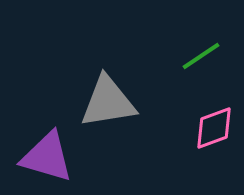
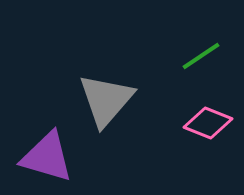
gray triangle: moved 2 px left, 2 px up; rotated 40 degrees counterclockwise
pink diamond: moved 6 px left, 5 px up; rotated 42 degrees clockwise
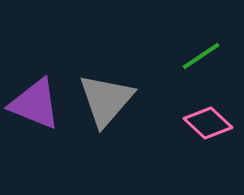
pink diamond: rotated 21 degrees clockwise
purple triangle: moved 12 px left, 53 px up; rotated 6 degrees clockwise
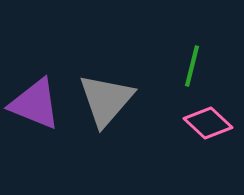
green line: moved 9 px left, 10 px down; rotated 42 degrees counterclockwise
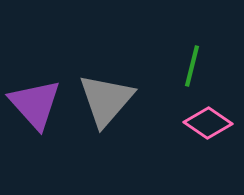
purple triangle: rotated 26 degrees clockwise
pink diamond: rotated 9 degrees counterclockwise
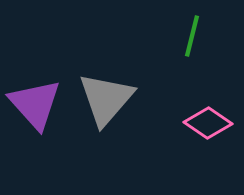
green line: moved 30 px up
gray triangle: moved 1 px up
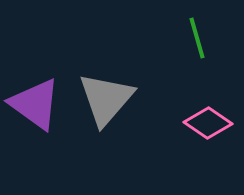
green line: moved 5 px right, 2 px down; rotated 30 degrees counterclockwise
purple triangle: rotated 12 degrees counterclockwise
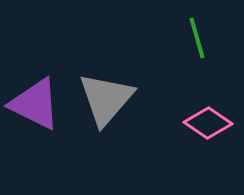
purple triangle: rotated 10 degrees counterclockwise
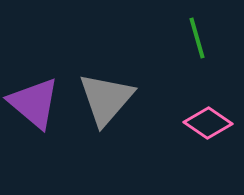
purple triangle: moved 1 px left, 1 px up; rotated 14 degrees clockwise
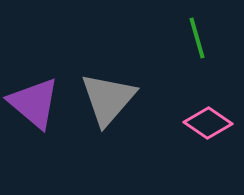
gray triangle: moved 2 px right
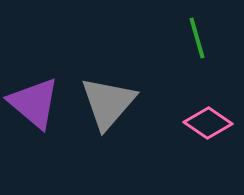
gray triangle: moved 4 px down
